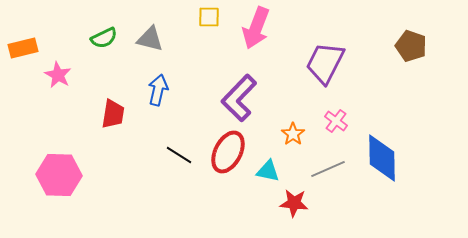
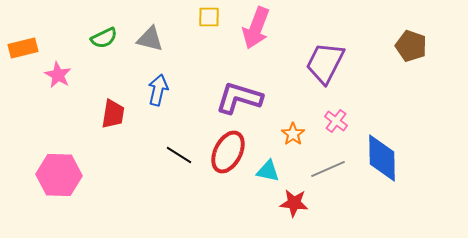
purple L-shape: rotated 63 degrees clockwise
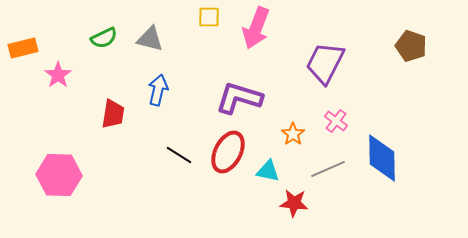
pink star: rotated 8 degrees clockwise
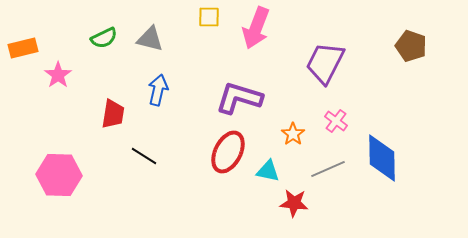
black line: moved 35 px left, 1 px down
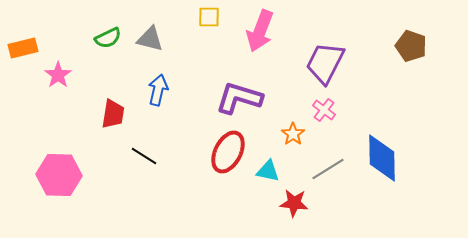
pink arrow: moved 4 px right, 3 px down
green semicircle: moved 4 px right
pink cross: moved 12 px left, 11 px up
gray line: rotated 8 degrees counterclockwise
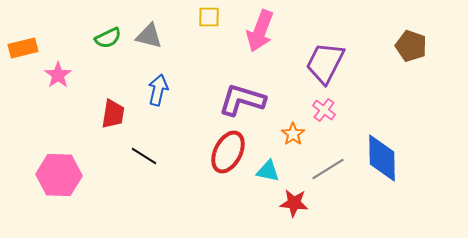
gray triangle: moved 1 px left, 3 px up
purple L-shape: moved 3 px right, 2 px down
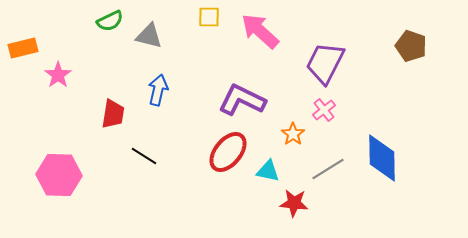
pink arrow: rotated 111 degrees clockwise
green semicircle: moved 2 px right, 17 px up
purple L-shape: rotated 9 degrees clockwise
pink cross: rotated 15 degrees clockwise
red ellipse: rotated 12 degrees clockwise
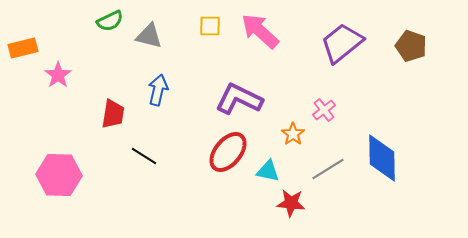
yellow square: moved 1 px right, 9 px down
purple trapezoid: moved 17 px right, 20 px up; rotated 24 degrees clockwise
purple L-shape: moved 3 px left, 1 px up
red star: moved 3 px left
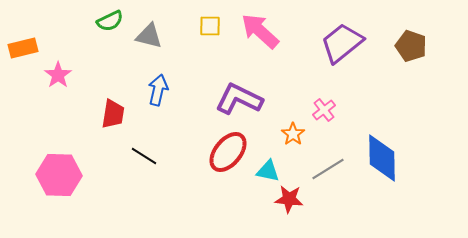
red star: moved 2 px left, 4 px up
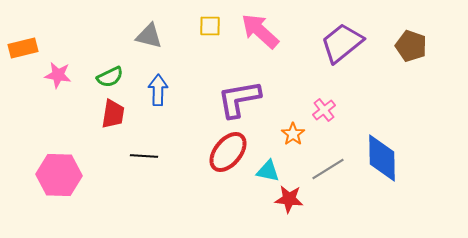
green semicircle: moved 56 px down
pink star: rotated 28 degrees counterclockwise
blue arrow: rotated 12 degrees counterclockwise
purple L-shape: rotated 36 degrees counterclockwise
black line: rotated 28 degrees counterclockwise
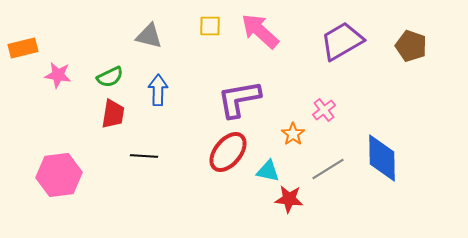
purple trapezoid: moved 2 px up; rotated 9 degrees clockwise
pink hexagon: rotated 9 degrees counterclockwise
